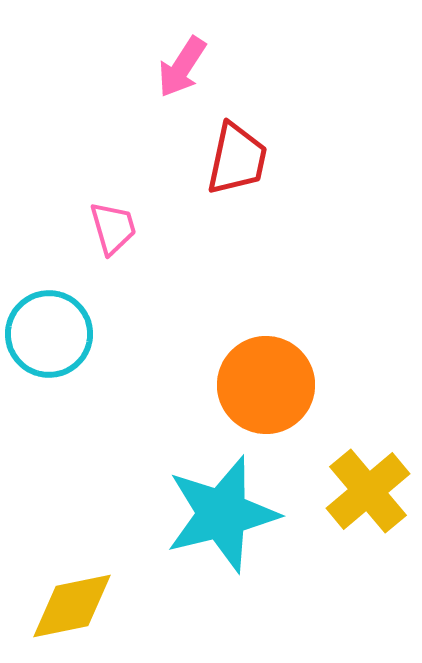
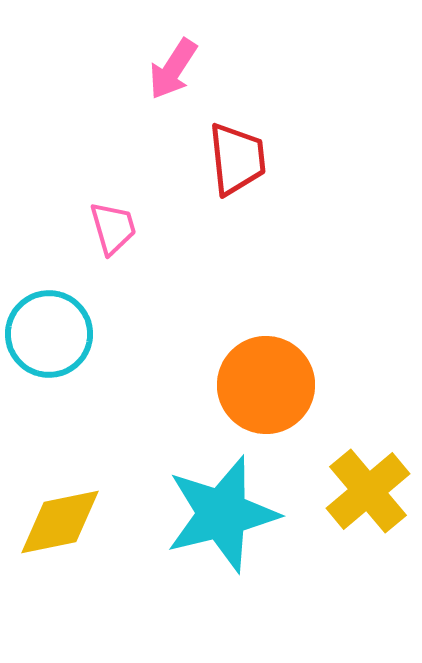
pink arrow: moved 9 px left, 2 px down
red trapezoid: rotated 18 degrees counterclockwise
yellow diamond: moved 12 px left, 84 px up
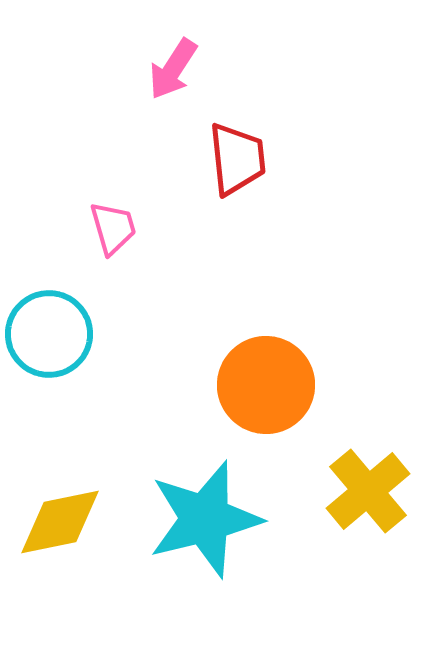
cyan star: moved 17 px left, 5 px down
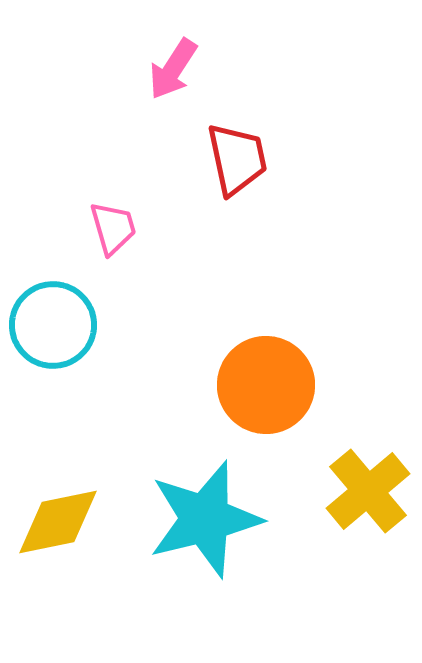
red trapezoid: rotated 6 degrees counterclockwise
cyan circle: moved 4 px right, 9 px up
yellow diamond: moved 2 px left
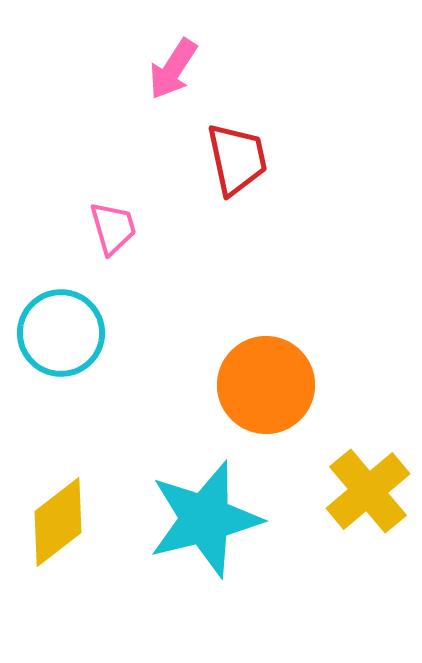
cyan circle: moved 8 px right, 8 px down
yellow diamond: rotated 26 degrees counterclockwise
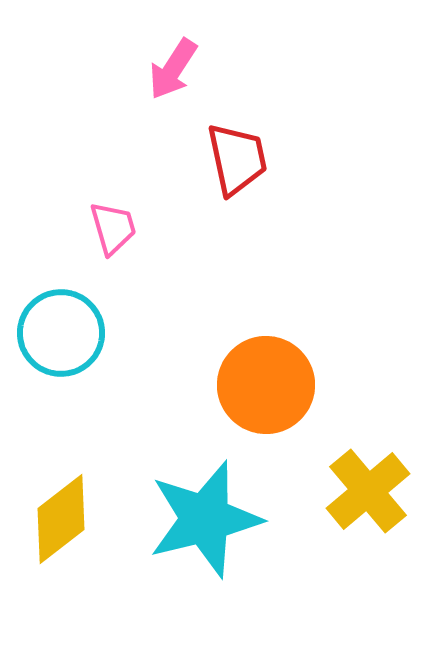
yellow diamond: moved 3 px right, 3 px up
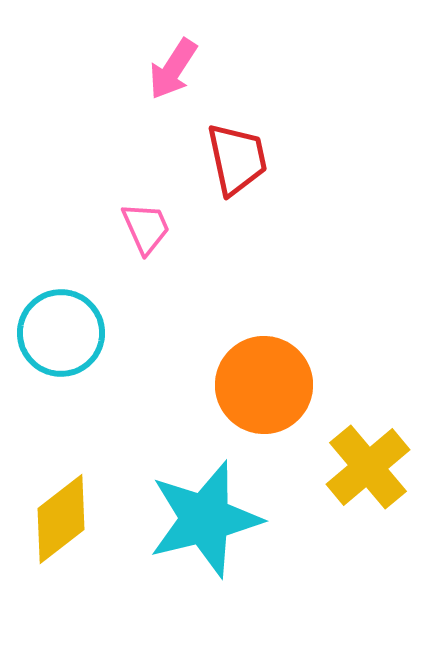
pink trapezoid: moved 33 px right; rotated 8 degrees counterclockwise
orange circle: moved 2 px left
yellow cross: moved 24 px up
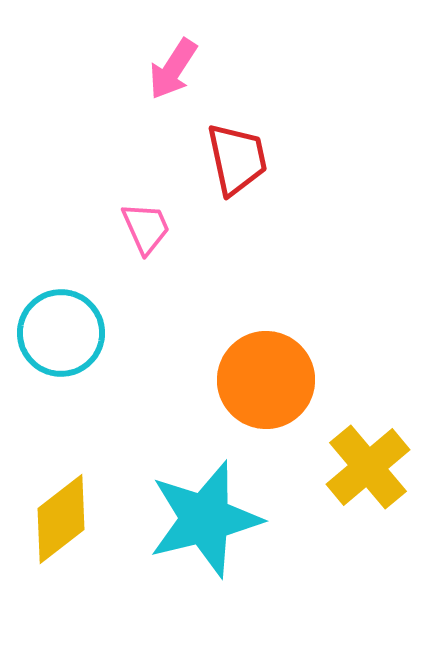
orange circle: moved 2 px right, 5 px up
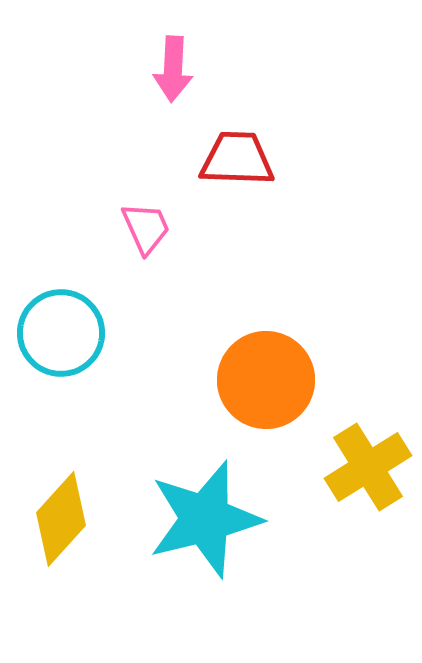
pink arrow: rotated 30 degrees counterclockwise
red trapezoid: rotated 76 degrees counterclockwise
yellow cross: rotated 8 degrees clockwise
yellow diamond: rotated 10 degrees counterclockwise
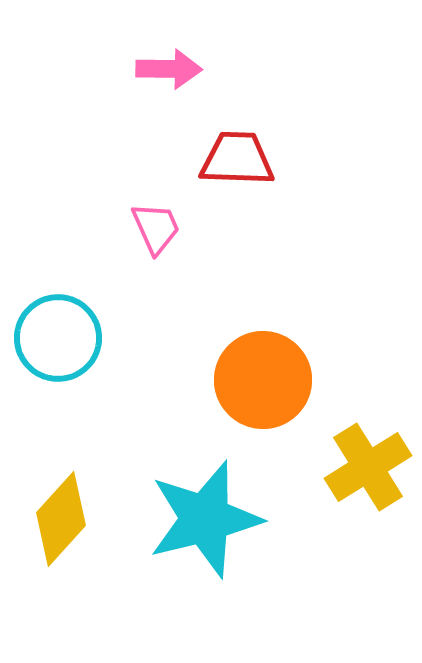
pink arrow: moved 4 px left; rotated 92 degrees counterclockwise
pink trapezoid: moved 10 px right
cyan circle: moved 3 px left, 5 px down
orange circle: moved 3 px left
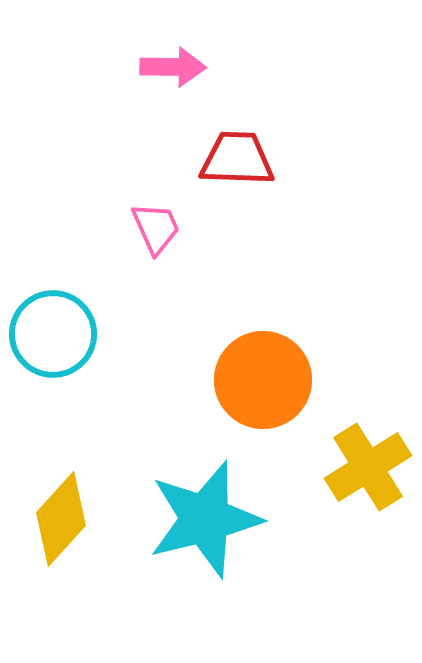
pink arrow: moved 4 px right, 2 px up
cyan circle: moved 5 px left, 4 px up
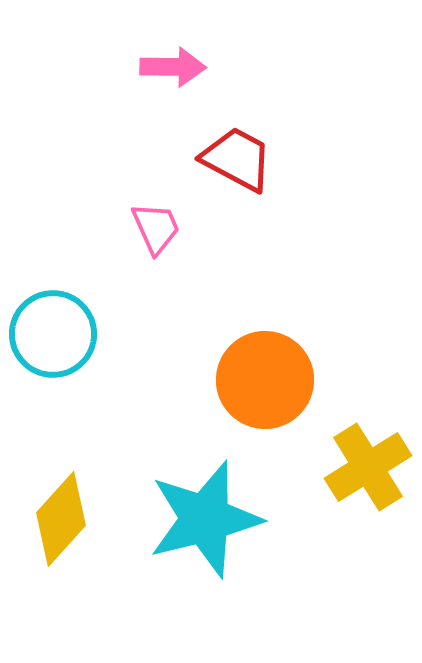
red trapezoid: rotated 26 degrees clockwise
orange circle: moved 2 px right
